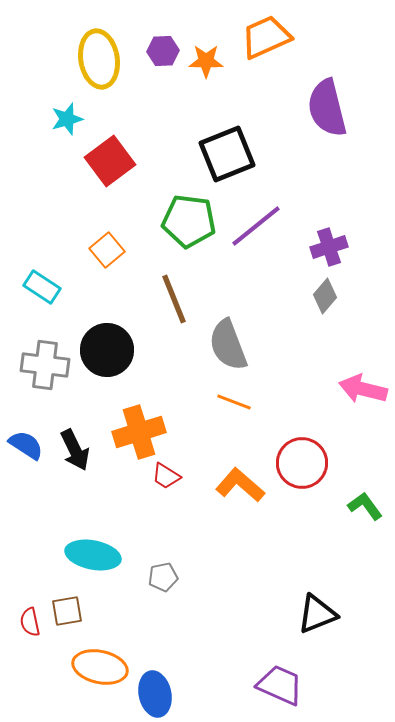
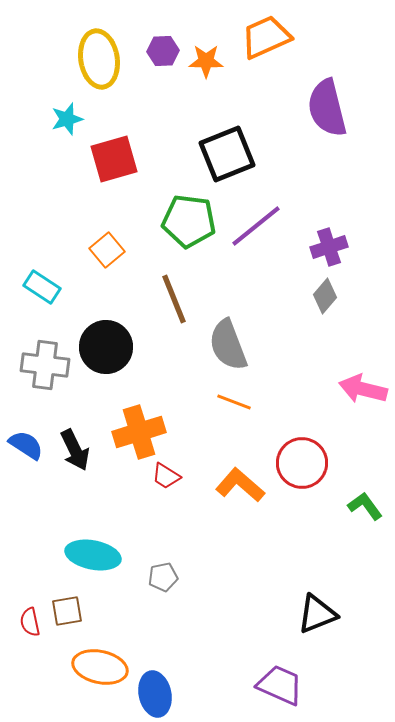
red square: moved 4 px right, 2 px up; rotated 21 degrees clockwise
black circle: moved 1 px left, 3 px up
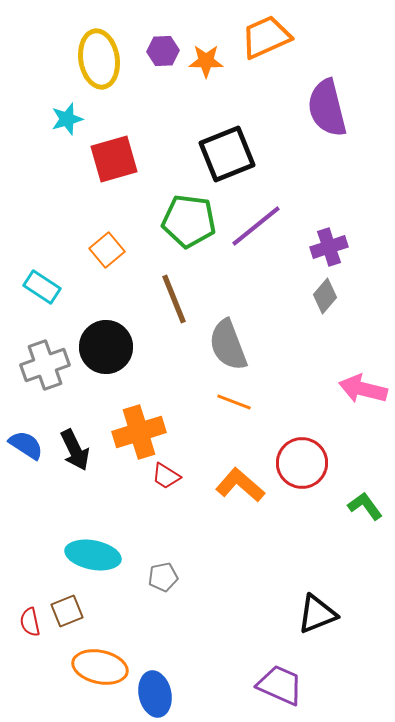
gray cross: rotated 27 degrees counterclockwise
brown square: rotated 12 degrees counterclockwise
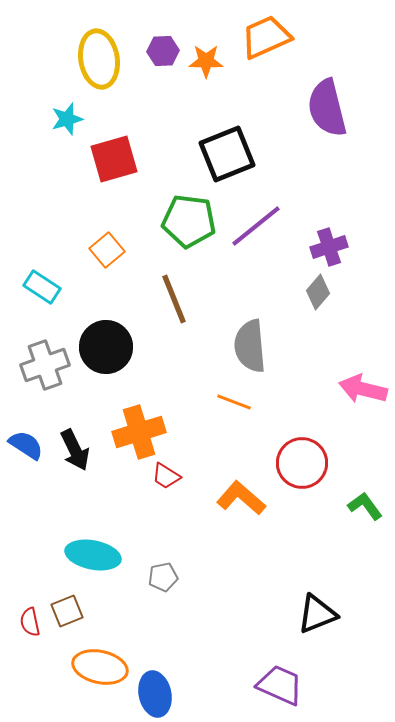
gray diamond: moved 7 px left, 4 px up
gray semicircle: moved 22 px right, 1 px down; rotated 16 degrees clockwise
orange L-shape: moved 1 px right, 13 px down
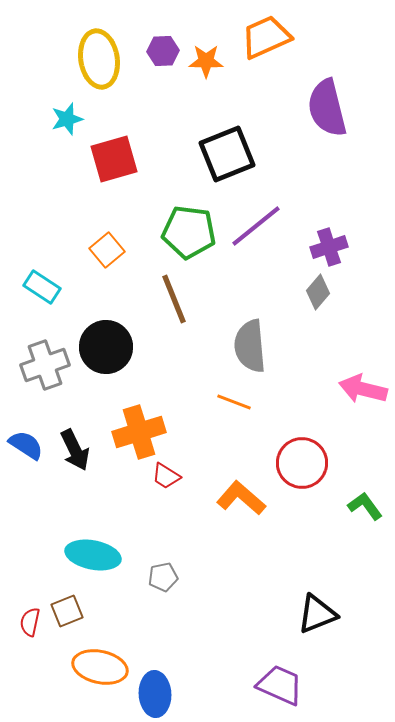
green pentagon: moved 11 px down
red semicircle: rotated 24 degrees clockwise
blue ellipse: rotated 9 degrees clockwise
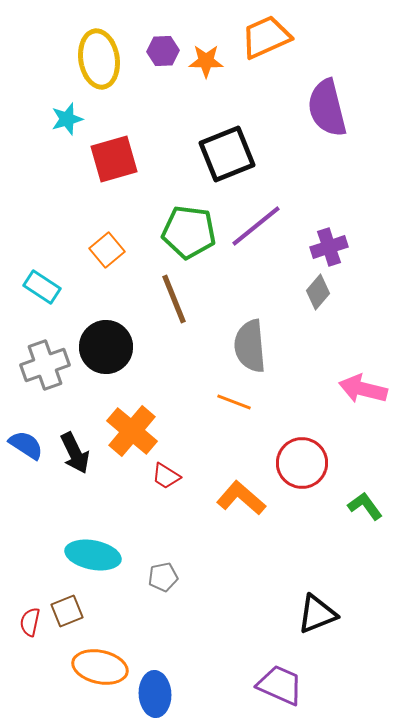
orange cross: moved 7 px left, 1 px up; rotated 33 degrees counterclockwise
black arrow: moved 3 px down
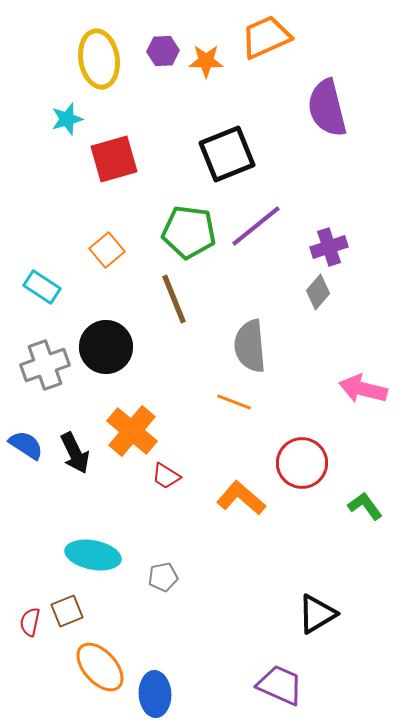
black triangle: rotated 9 degrees counterclockwise
orange ellipse: rotated 36 degrees clockwise
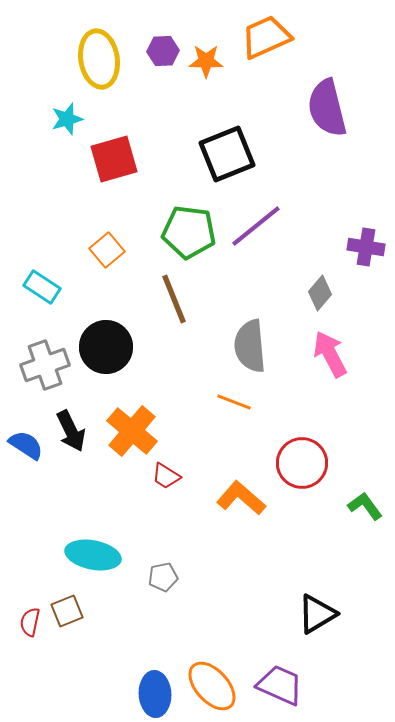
purple cross: moved 37 px right; rotated 27 degrees clockwise
gray diamond: moved 2 px right, 1 px down
pink arrow: moved 33 px left, 35 px up; rotated 48 degrees clockwise
black arrow: moved 4 px left, 22 px up
orange ellipse: moved 112 px right, 19 px down
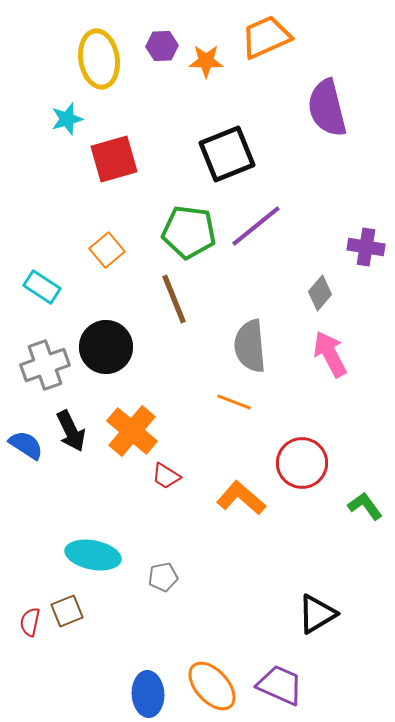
purple hexagon: moved 1 px left, 5 px up
blue ellipse: moved 7 px left
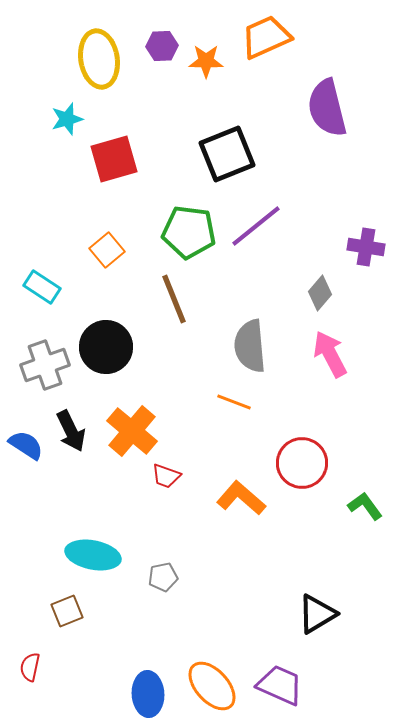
red trapezoid: rotated 12 degrees counterclockwise
red semicircle: moved 45 px down
